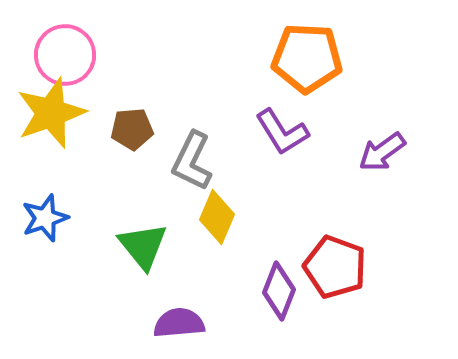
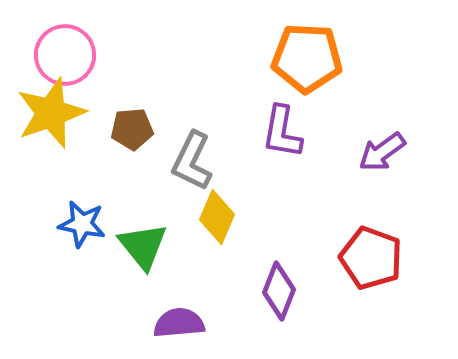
purple L-shape: rotated 42 degrees clockwise
blue star: moved 37 px right, 6 px down; rotated 30 degrees clockwise
red pentagon: moved 36 px right, 9 px up
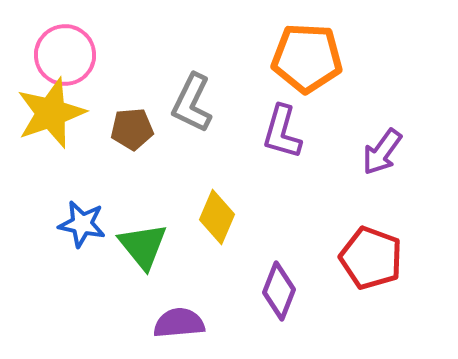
purple L-shape: rotated 6 degrees clockwise
purple arrow: rotated 18 degrees counterclockwise
gray L-shape: moved 58 px up
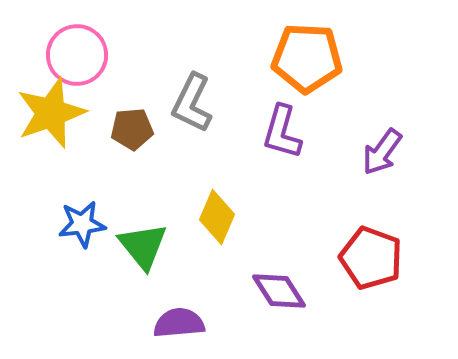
pink circle: moved 12 px right
blue star: rotated 18 degrees counterclockwise
purple diamond: rotated 54 degrees counterclockwise
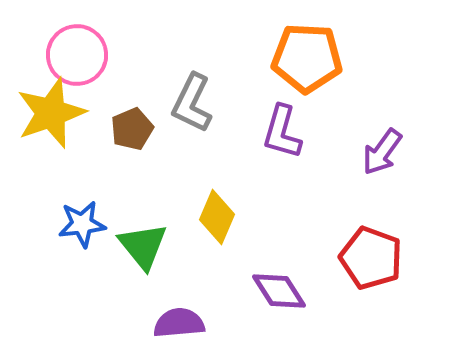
brown pentagon: rotated 18 degrees counterclockwise
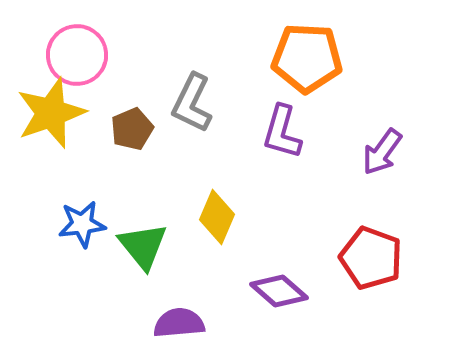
purple diamond: rotated 16 degrees counterclockwise
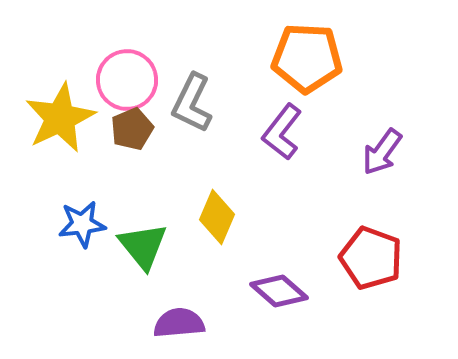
pink circle: moved 50 px right, 25 px down
yellow star: moved 9 px right, 5 px down; rotated 6 degrees counterclockwise
purple L-shape: rotated 22 degrees clockwise
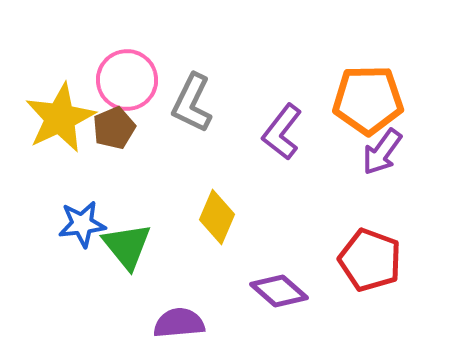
orange pentagon: moved 61 px right, 42 px down; rotated 4 degrees counterclockwise
brown pentagon: moved 18 px left, 1 px up
green triangle: moved 16 px left
red pentagon: moved 1 px left, 2 px down
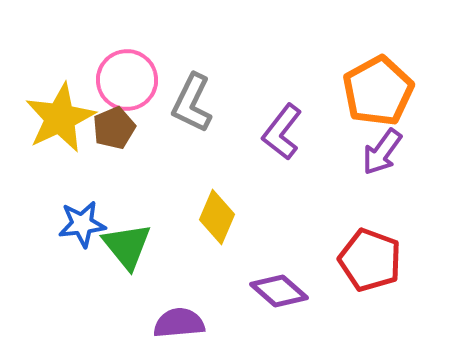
orange pentagon: moved 10 px right, 9 px up; rotated 28 degrees counterclockwise
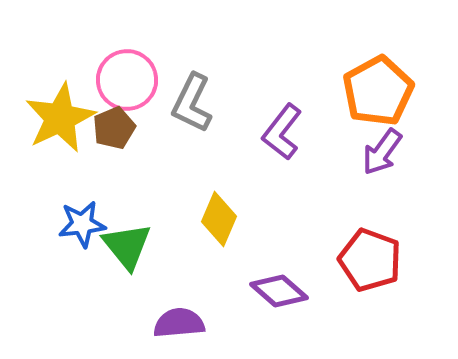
yellow diamond: moved 2 px right, 2 px down
